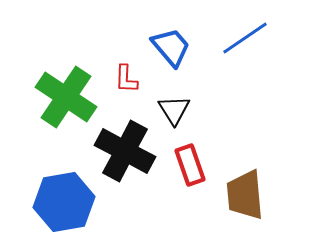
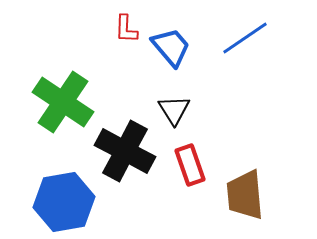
red L-shape: moved 50 px up
green cross: moved 3 px left, 5 px down
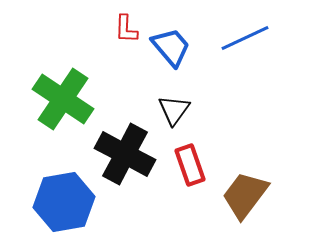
blue line: rotated 9 degrees clockwise
green cross: moved 3 px up
black triangle: rotated 8 degrees clockwise
black cross: moved 3 px down
brown trapezoid: rotated 42 degrees clockwise
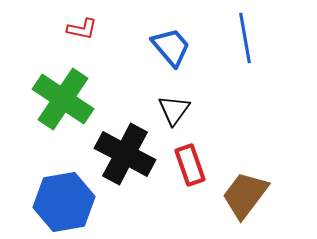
red L-shape: moved 44 px left; rotated 80 degrees counterclockwise
blue line: rotated 75 degrees counterclockwise
